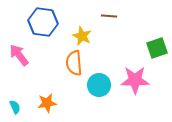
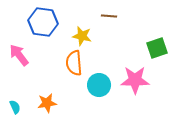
yellow star: rotated 12 degrees counterclockwise
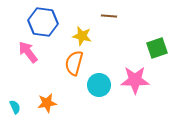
pink arrow: moved 9 px right, 3 px up
orange semicircle: rotated 20 degrees clockwise
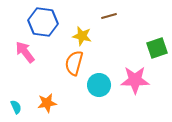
brown line: rotated 21 degrees counterclockwise
pink arrow: moved 3 px left
cyan semicircle: moved 1 px right
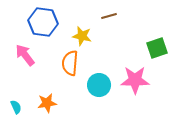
pink arrow: moved 3 px down
orange semicircle: moved 4 px left; rotated 10 degrees counterclockwise
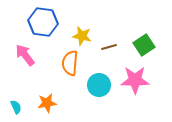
brown line: moved 31 px down
green square: moved 13 px left, 3 px up; rotated 15 degrees counterclockwise
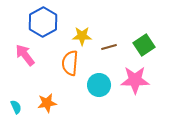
blue hexagon: rotated 24 degrees clockwise
yellow star: rotated 12 degrees counterclockwise
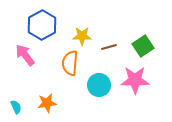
blue hexagon: moved 1 px left, 3 px down
green square: moved 1 px left, 1 px down
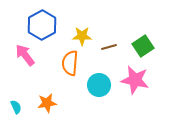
pink star: rotated 12 degrees clockwise
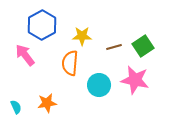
brown line: moved 5 px right
